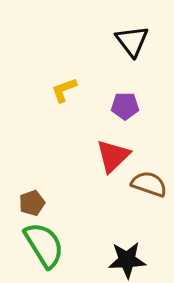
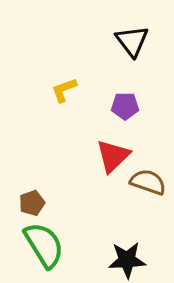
brown semicircle: moved 1 px left, 2 px up
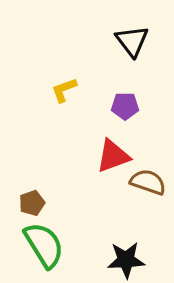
red triangle: rotated 24 degrees clockwise
black star: moved 1 px left
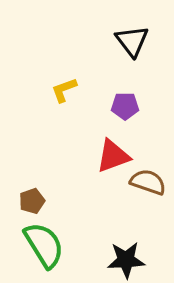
brown pentagon: moved 2 px up
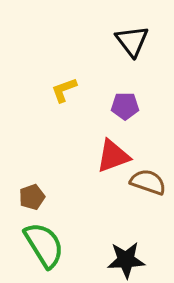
brown pentagon: moved 4 px up
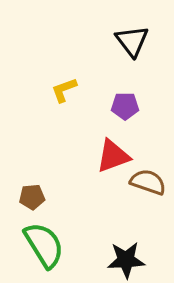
brown pentagon: rotated 15 degrees clockwise
